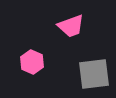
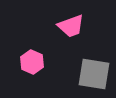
gray square: rotated 16 degrees clockwise
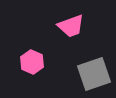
gray square: rotated 28 degrees counterclockwise
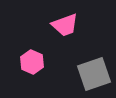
pink trapezoid: moved 6 px left, 1 px up
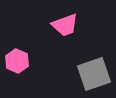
pink hexagon: moved 15 px left, 1 px up
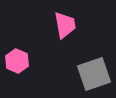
pink trapezoid: rotated 80 degrees counterclockwise
